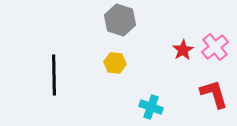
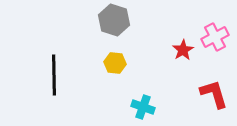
gray hexagon: moved 6 px left
pink cross: moved 10 px up; rotated 12 degrees clockwise
cyan cross: moved 8 px left
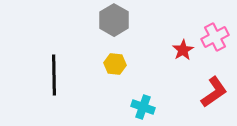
gray hexagon: rotated 12 degrees clockwise
yellow hexagon: moved 1 px down
red L-shape: moved 2 px up; rotated 72 degrees clockwise
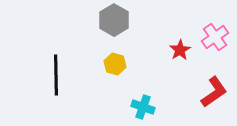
pink cross: rotated 8 degrees counterclockwise
red star: moved 3 px left
yellow hexagon: rotated 10 degrees clockwise
black line: moved 2 px right
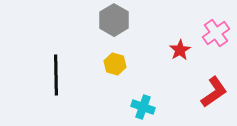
pink cross: moved 1 px right, 4 px up
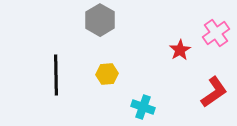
gray hexagon: moved 14 px left
yellow hexagon: moved 8 px left, 10 px down; rotated 20 degrees counterclockwise
